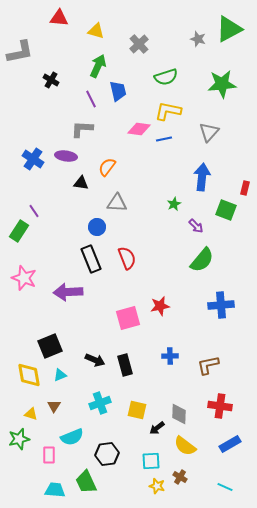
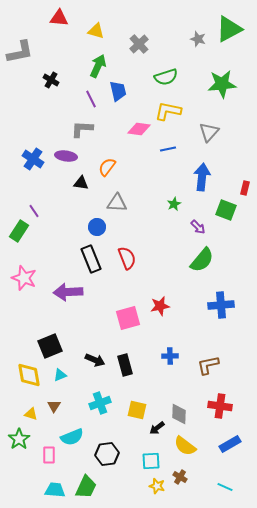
blue line at (164, 139): moved 4 px right, 10 px down
purple arrow at (196, 226): moved 2 px right, 1 px down
green star at (19, 439): rotated 20 degrees counterclockwise
green trapezoid at (86, 482): moved 5 px down; rotated 130 degrees counterclockwise
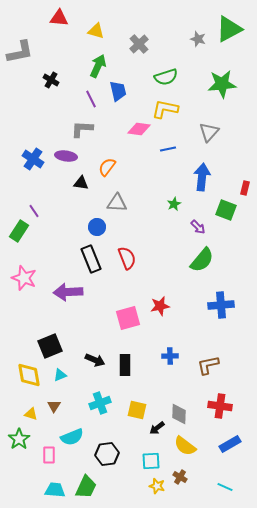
yellow L-shape at (168, 111): moved 3 px left, 2 px up
black rectangle at (125, 365): rotated 15 degrees clockwise
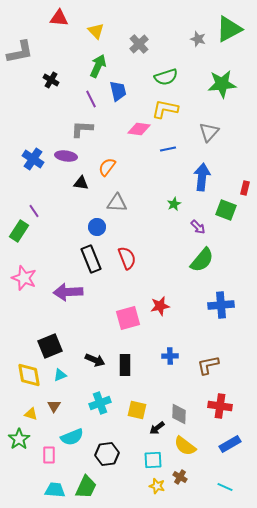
yellow triangle at (96, 31): rotated 30 degrees clockwise
cyan square at (151, 461): moved 2 px right, 1 px up
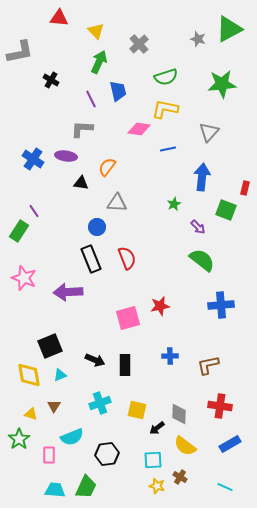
green arrow at (98, 66): moved 1 px right, 4 px up
green semicircle at (202, 260): rotated 92 degrees counterclockwise
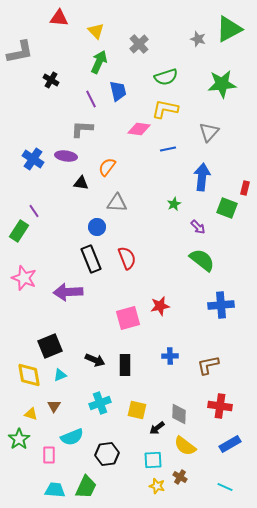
green square at (226, 210): moved 1 px right, 2 px up
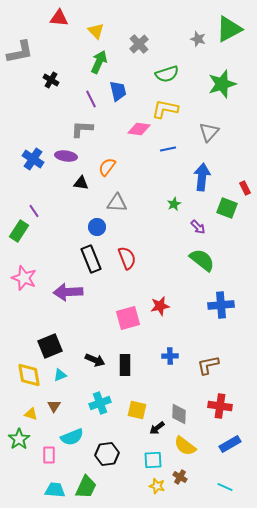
green semicircle at (166, 77): moved 1 px right, 3 px up
green star at (222, 84): rotated 12 degrees counterclockwise
red rectangle at (245, 188): rotated 40 degrees counterclockwise
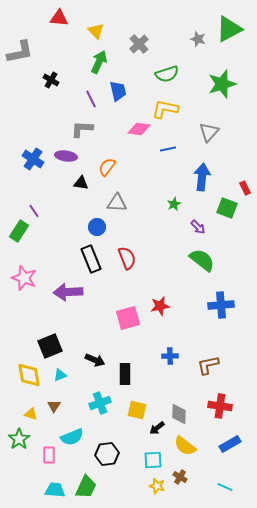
black rectangle at (125, 365): moved 9 px down
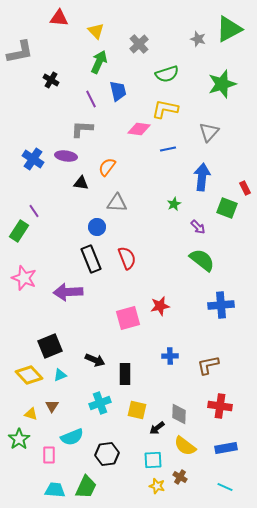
yellow diamond at (29, 375): rotated 32 degrees counterclockwise
brown triangle at (54, 406): moved 2 px left
blue rectangle at (230, 444): moved 4 px left, 4 px down; rotated 20 degrees clockwise
